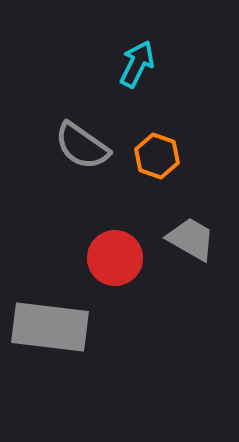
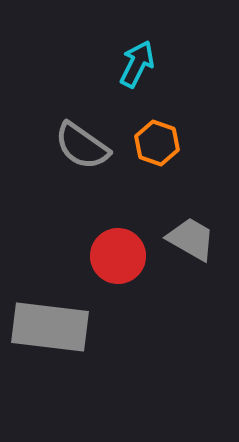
orange hexagon: moved 13 px up
red circle: moved 3 px right, 2 px up
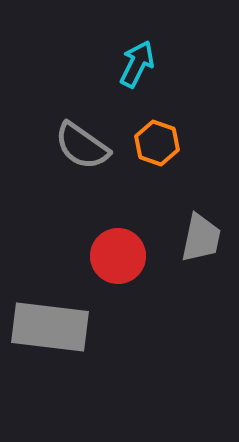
gray trapezoid: moved 10 px right, 1 px up; rotated 72 degrees clockwise
